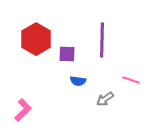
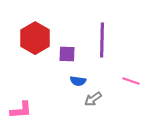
red hexagon: moved 1 px left, 1 px up
pink line: moved 1 px down
gray arrow: moved 12 px left
pink L-shape: moved 2 px left; rotated 40 degrees clockwise
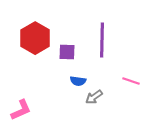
purple square: moved 2 px up
gray arrow: moved 1 px right, 2 px up
pink L-shape: rotated 20 degrees counterclockwise
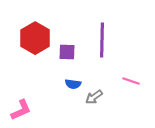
blue semicircle: moved 5 px left, 3 px down
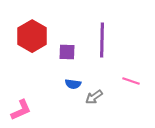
red hexagon: moved 3 px left, 2 px up
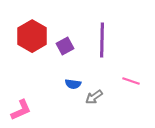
purple square: moved 2 px left, 6 px up; rotated 30 degrees counterclockwise
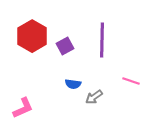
pink L-shape: moved 2 px right, 2 px up
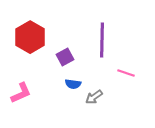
red hexagon: moved 2 px left, 1 px down
purple square: moved 11 px down
pink line: moved 5 px left, 8 px up
pink L-shape: moved 2 px left, 15 px up
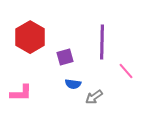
purple line: moved 2 px down
purple square: rotated 12 degrees clockwise
pink line: moved 2 px up; rotated 30 degrees clockwise
pink L-shape: rotated 25 degrees clockwise
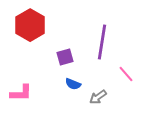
red hexagon: moved 12 px up
purple line: rotated 8 degrees clockwise
pink line: moved 3 px down
blue semicircle: rotated 14 degrees clockwise
gray arrow: moved 4 px right
